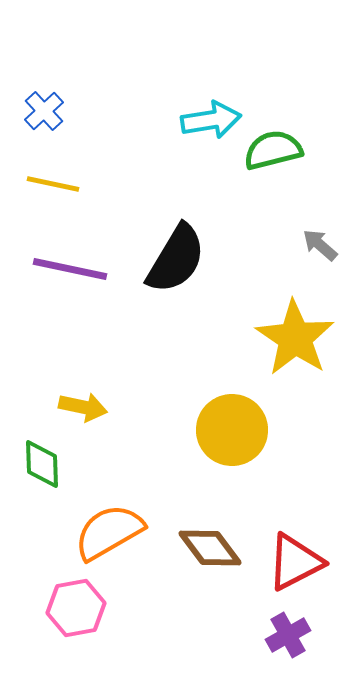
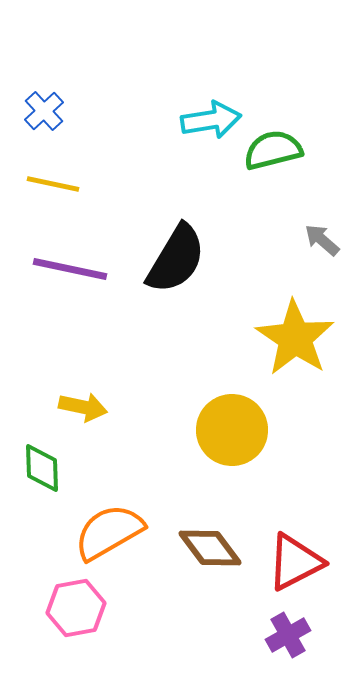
gray arrow: moved 2 px right, 5 px up
green diamond: moved 4 px down
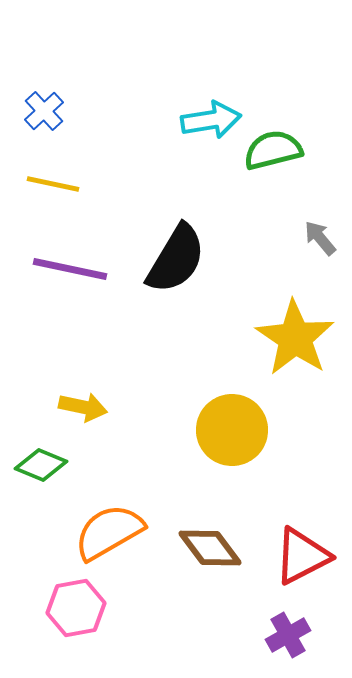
gray arrow: moved 2 px left, 2 px up; rotated 9 degrees clockwise
green diamond: moved 1 px left, 3 px up; rotated 66 degrees counterclockwise
red triangle: moved 7 px right, 6 px up
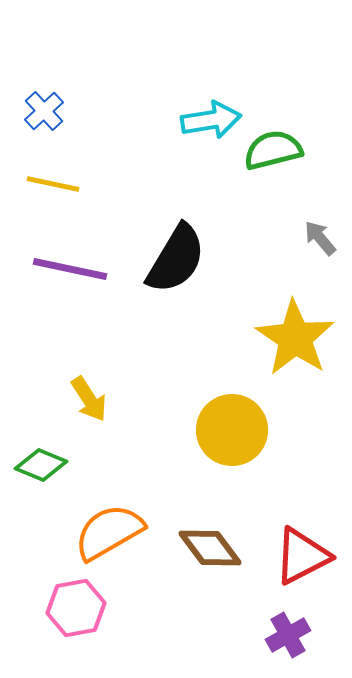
yellow arrow: moved 6 px right, 8 px up; rotated 45 degrees clockwise
